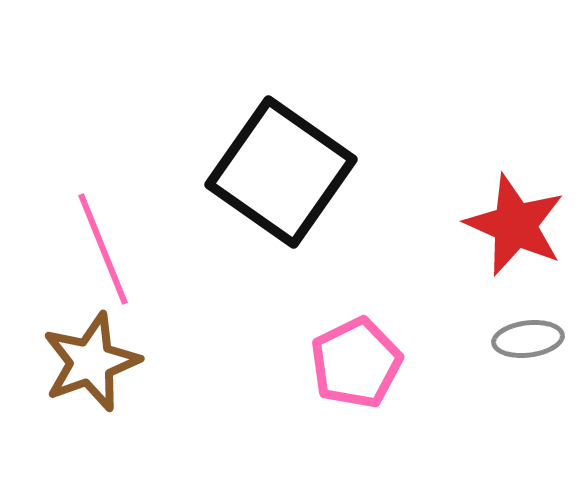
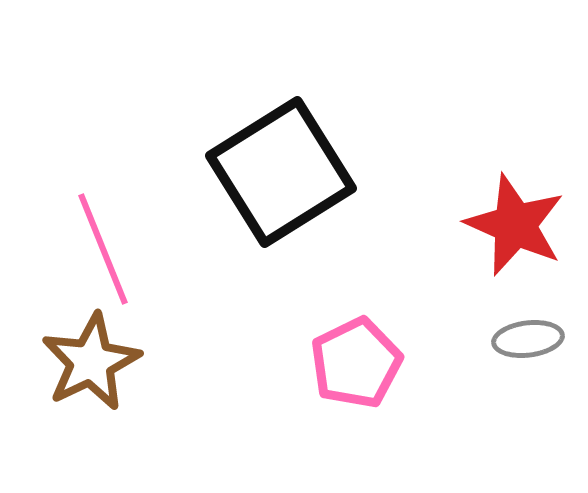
black square: rotated 23 degrees clockwise
brown star: rotated 6 degrees counterclockwise
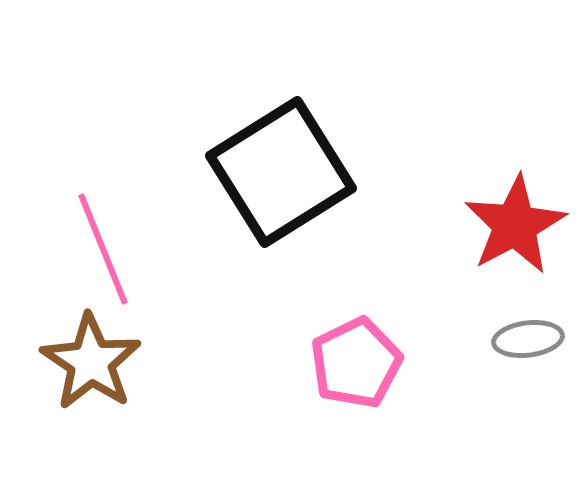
red star: rotated 20 degrees clockwise
brown star: rotated 12 degrees counterclockwise
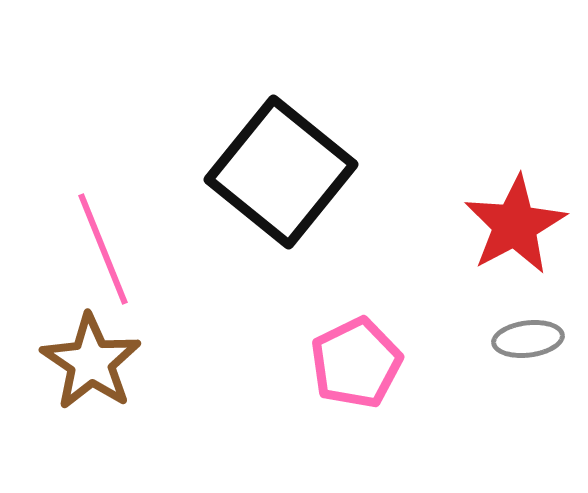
black square: rotated 19 degrees counterclockwise
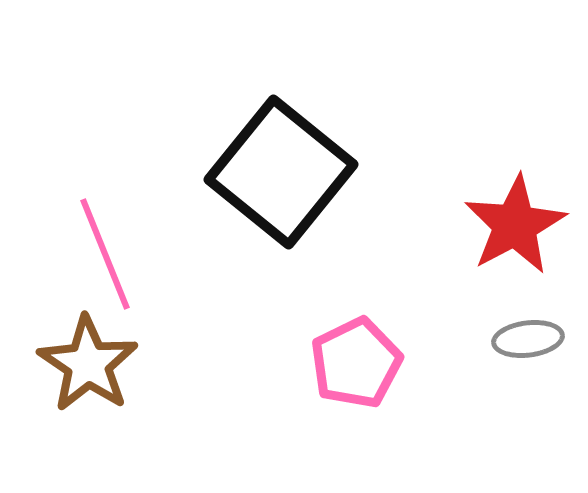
pink line: moved 2 px right, 5 px down
brown star: moved 3 px left, 2 px down
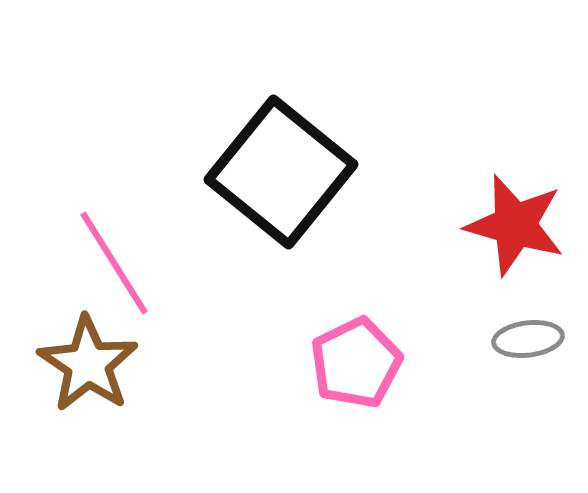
red star: rotated 28 degrees counterclockwise
pink line: moved 9 px right, 9 px down; rotated 10 degrees counterclockwise
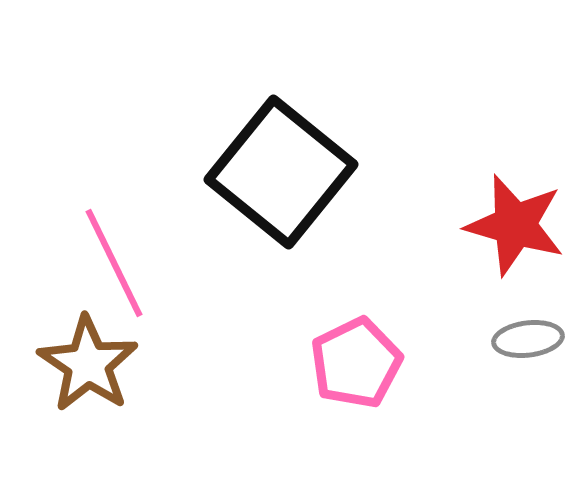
pink line: rotated 6 degrees clockwise
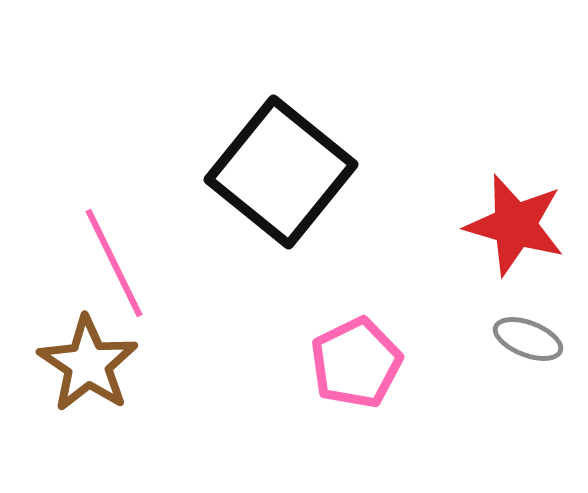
gray ellipse: rotated 28 degrees clockwise
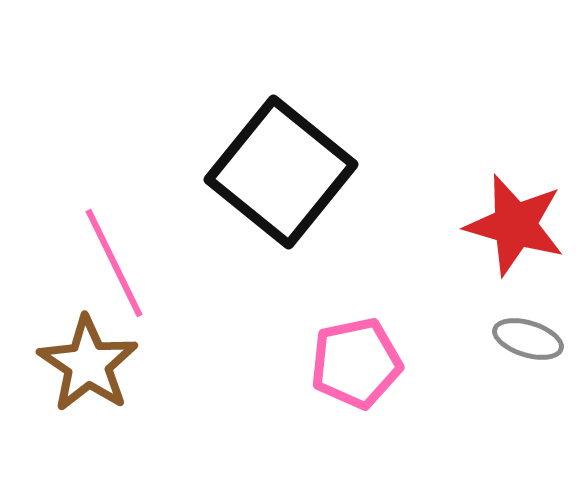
gray ellipse: rotated 4 degrees counterclockwise
pink pentagon: rotated 14 degrees clockwise
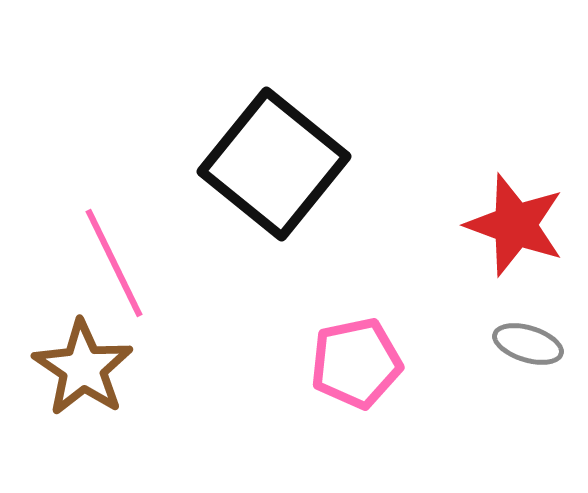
black square: moved 7 px left, 8 px up
red star: rotated 4 degrees clockwise
gray ellipse: moved 5 px down
brown star: moved 5 px left, 4 px down
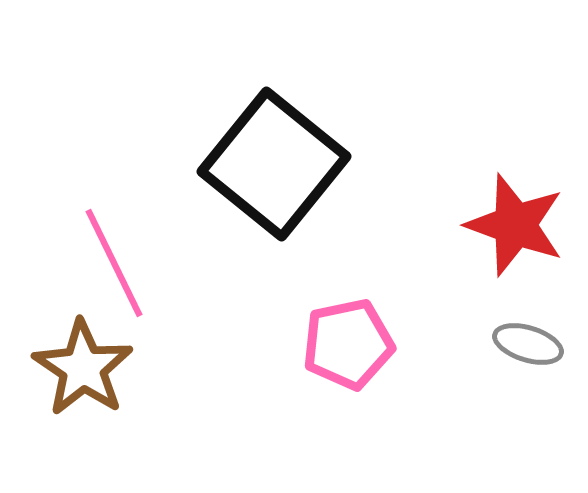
pink pentagon: moved 8 px left, 19 px up
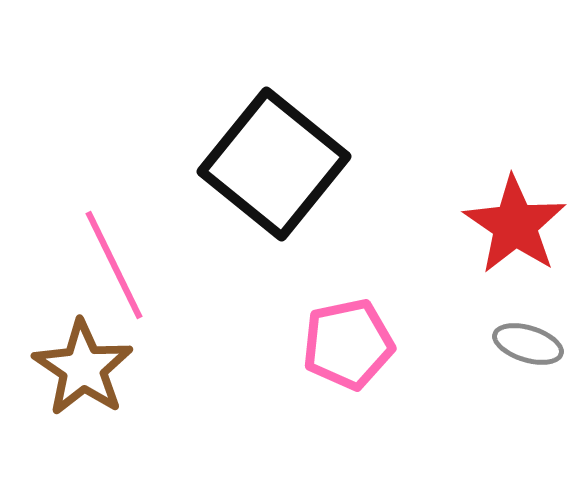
red star: rotated 14 degrees clockwise
pink line: moved 2 px down
